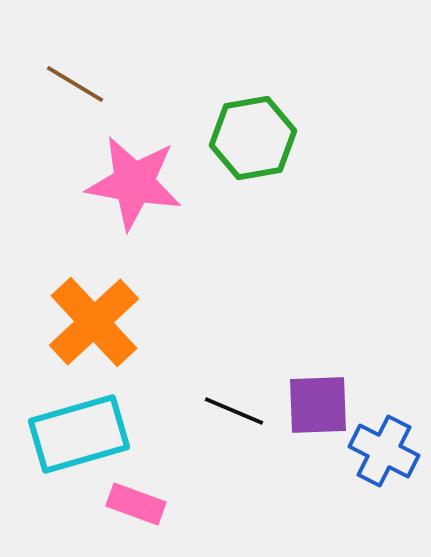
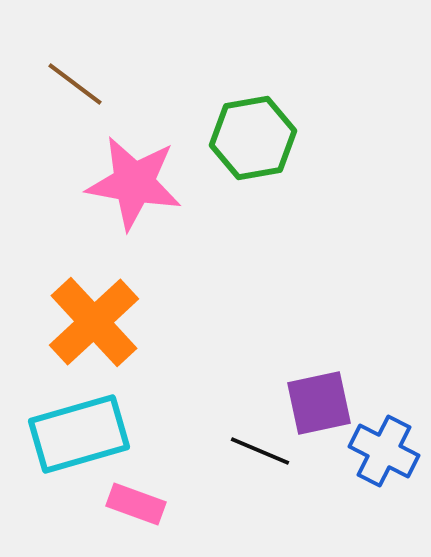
brown line: rotated 6 degrees clockwise
purple square: moved 1 px right, 2 px up; rotated 10 degrees counterclockwise
black line: moved 26 px right, 40 px down
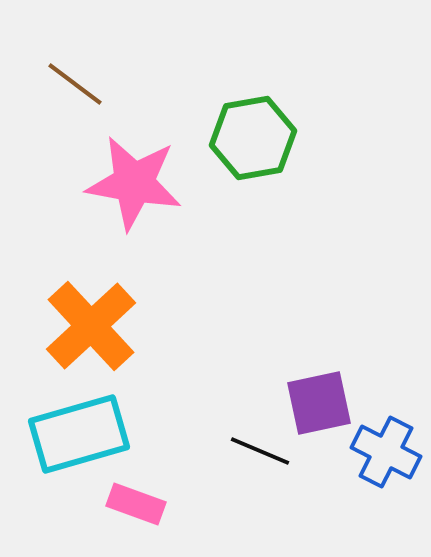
orange cross: moved 3 px left, 4 px down
blue cross: moved 2 px right, 1 px down
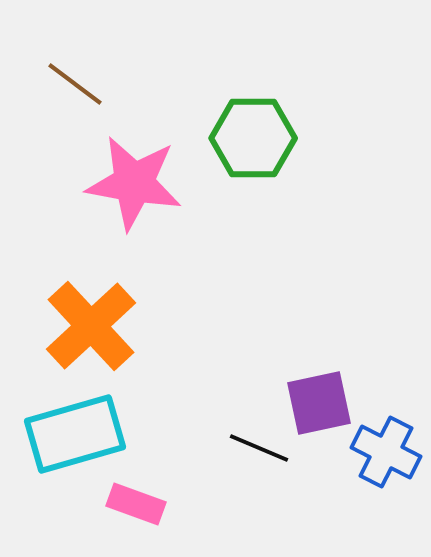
green hexagon: rotated 10 degrees clockwise
cyan rectangle: moved 4 px left
black line: moved 1 px left, 3 px up
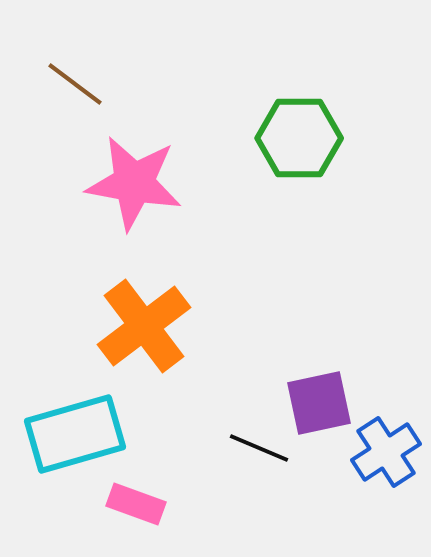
green hexagon: moved 46 px right
orange cross: moved 53 px right; rotated 6 degrees clockwise
blue cross: rotated 30 degrees clockwise
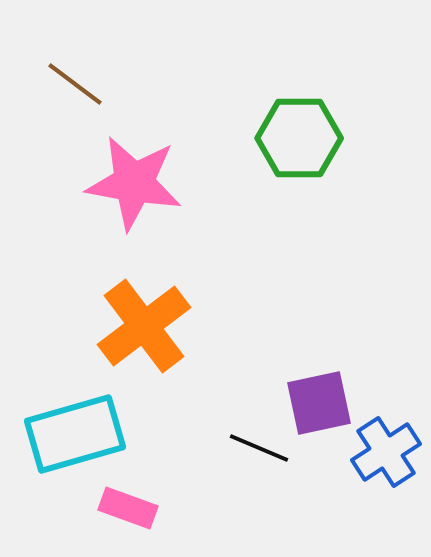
pink rectangle: moved 8 px left, 4 px down
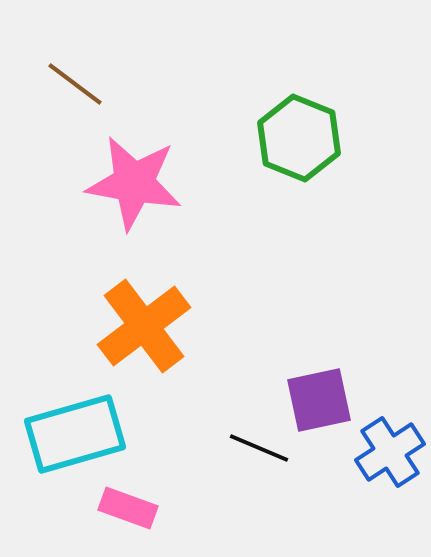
green hexagon: rotated 22 degrees clockwise
purple square: moved 3 px up
blue cross: moved 4 px right
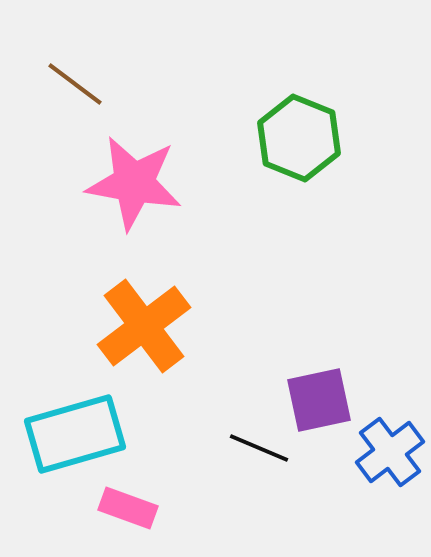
blue cross: rotated 4 degrees counterclockwise
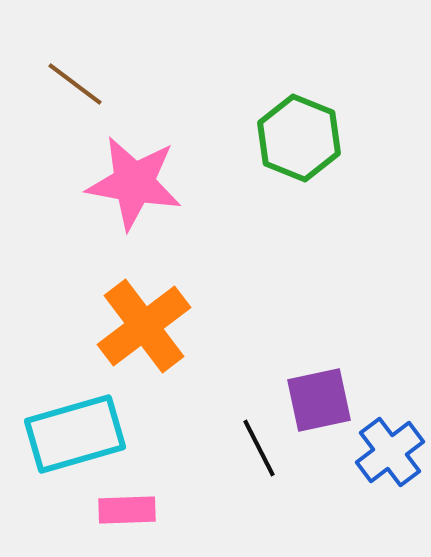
black line: rotated 40 degrees clockwise
pink rectangle: moved 1 px left, 2 px down; rotated 22 degrees counterclockwise
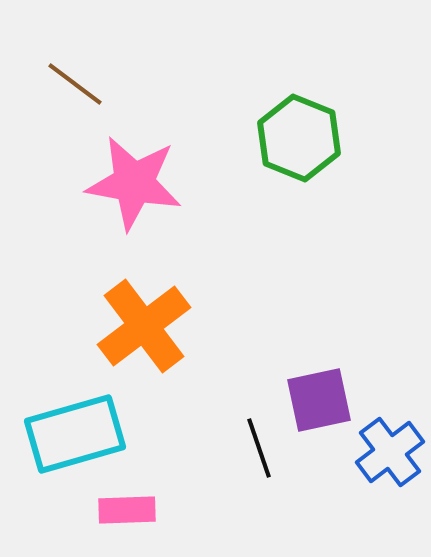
black line: rotated 8 degrees clockwise
